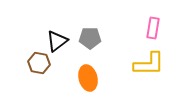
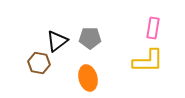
yellow L-shape: moved 1 px left, 3 px up
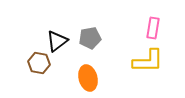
gray pentagon: rotated 10 degrees counterclockwise
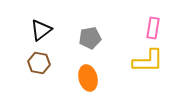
black triangle: moved 16 px left, 11 px up
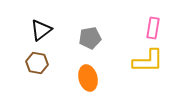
brown hexagon: moved 2 px left
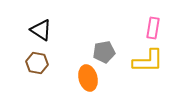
black triangle: rotated 50 degrees counterclockwise
gray pentagon: moved 14 px right, 14 px down
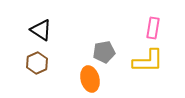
brown hexagon: rotated 25 degrees clockwise
orange ellipse: moved 2 px right, 1 px down
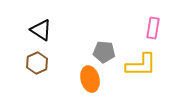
gray pentagon: rotated 15 degrees clockwise
yellow L-shape: moved 7 px left, 4 px down
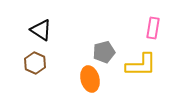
gray pentagon: rotated 20 degrees counterclockwise
brown hexagon: moved 2 px left; rotated 10 degrees counterclockwise
